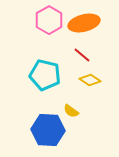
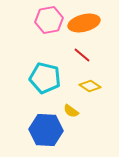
pink hexagon: rotated 20 degrees clockwise
cyan pentagon: moved 3 px down
yellow diamond: moved 6 px down
blue hexagon: moved 2 px left
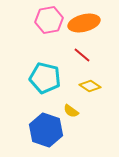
blue hexagon: rotated 16 degrees clockwise
